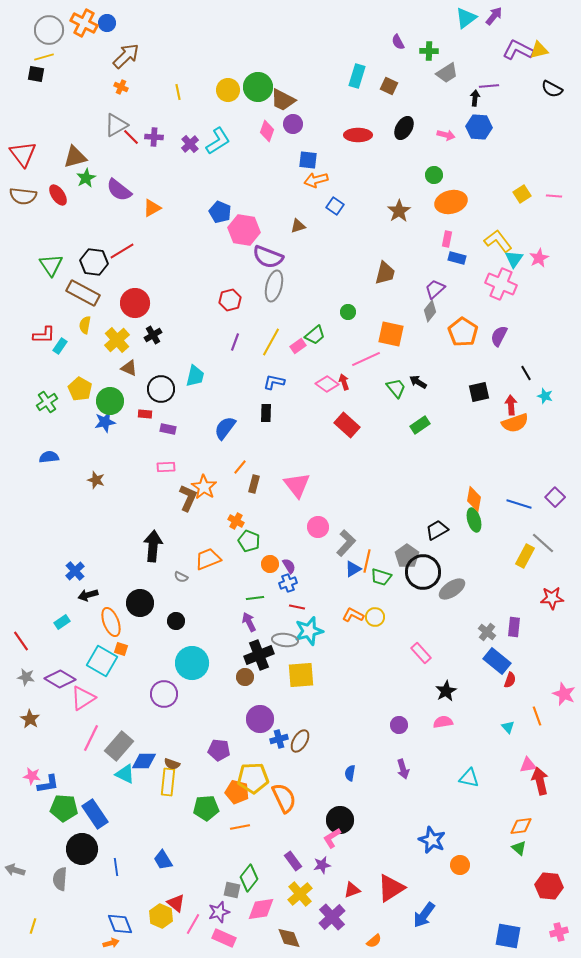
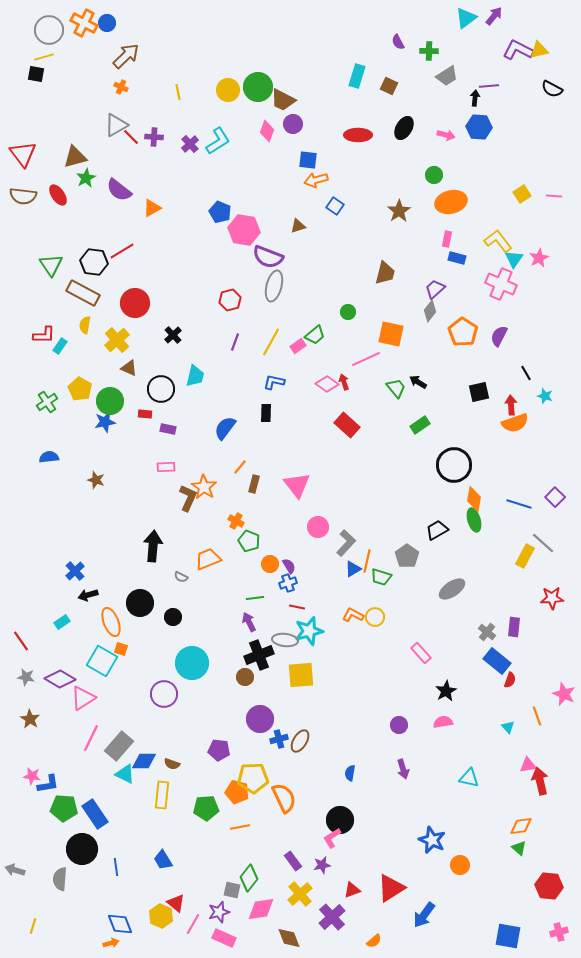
gray trapezoid at (447, 73): moved 3 px down
black cross at (153, 335): moved 20 px right; rotated 12 degrees counterclockwise
black circle at (423, 572): moved 31 px right, 107 px up
black circle at (176, 621): moved 3 px left, 4 px up
yellow rectangle at (168, 782): moved 6 px left, 13 px down
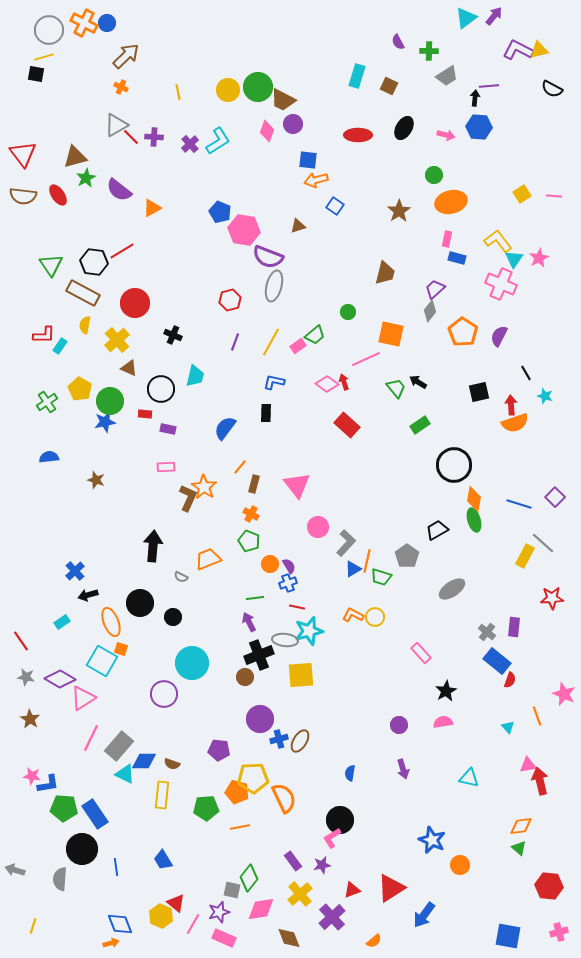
black cross at (173, 335): rotated 24 degrees counterclockwise
orange cross at (236, 521): moved 15 px right, 7 px up
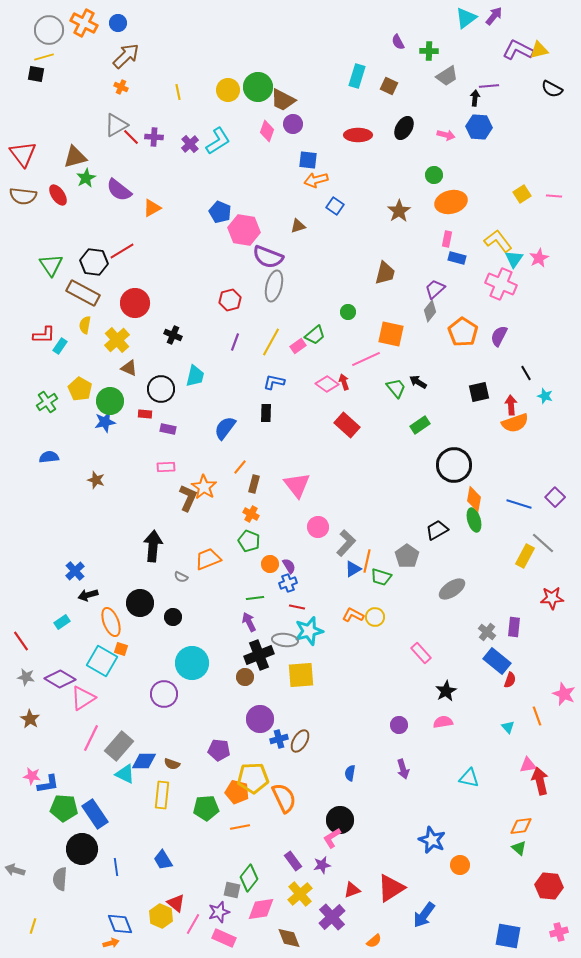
blue circle at (107, 23): moved 11 px right
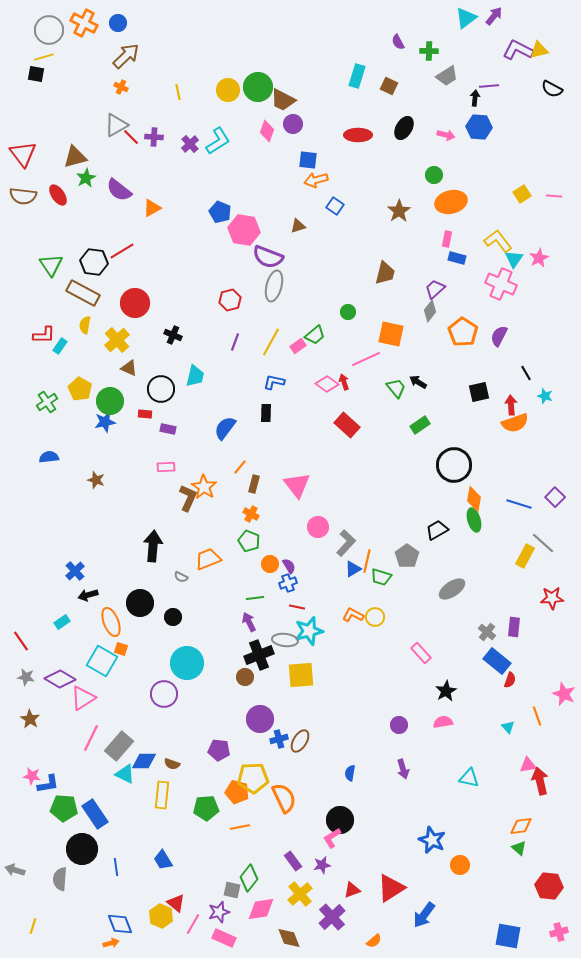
cyan circle at (192, 663): moved 5 px left
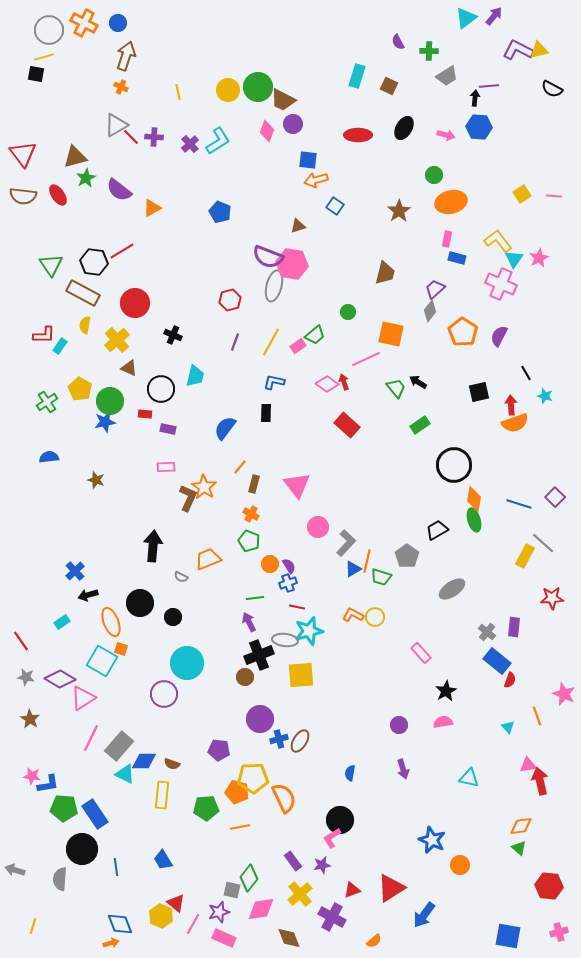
brown arrow at (126, 56): rotated 28 degrees counterclockwise
pink hexagon at (244, 230): moved 48 px right, 34 px down
purple cross at (332, 917): rotated 20 degrees counterclockwise
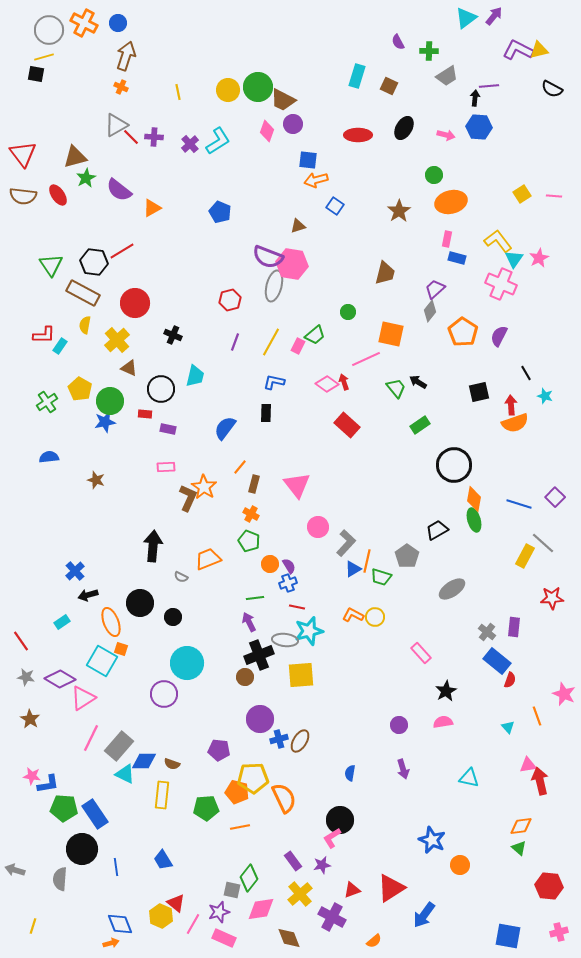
pink rectangle at (298, 346): rotated 28 degrees counterclockwise
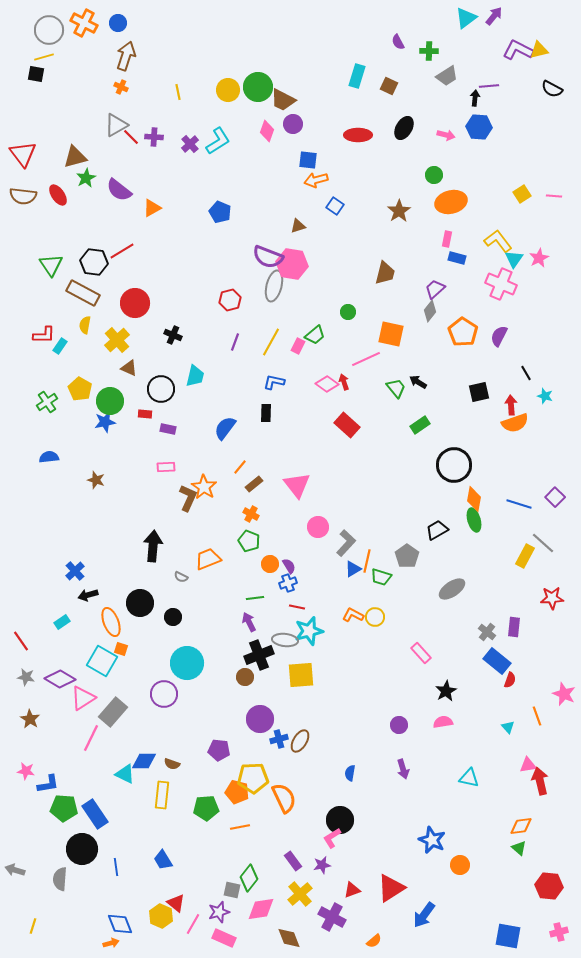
brown rectangle at (254, 484): rotated 36 degrees clockwise
gray rectangle at (119, 746): moved 6 px left, 34 px up
pink star at (32, 776): moved 6 px left, 5 px up
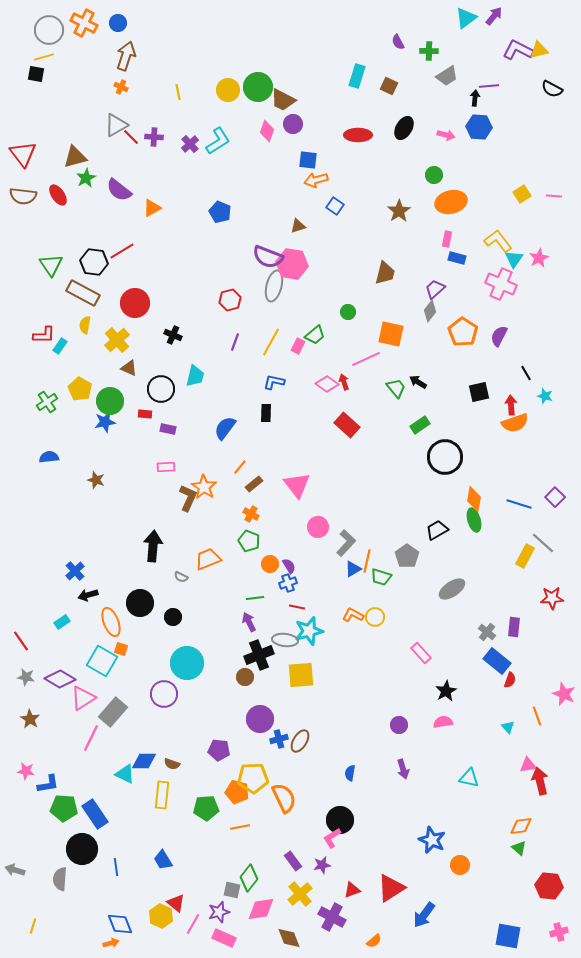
black circle at (454, 465): moved 9 px left, 8 px up
